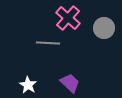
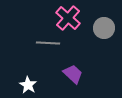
purple trapezoid: moved 3 px right, 9 px up
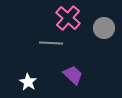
gray line: moved 3 px right
purple trapezoid: moved 1 px down
white star: moved 3 px up
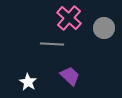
pink cross: moved 1 px right
gray line: moved 1 px right, 1 px down
purple trapezoid: moved 3 px left, 1 px down
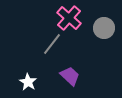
gray line: rotated 55 degrees counterclockwise
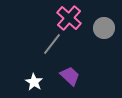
white star: moved 6 px right
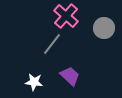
pink cross: moved 3 px left, 2 px up
white star: rotated 24 degrees counterclockwise
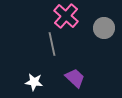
gray line: rotated 50 degrees counterclockwise
purple trapezoid: moved 5 px right, 2 px down
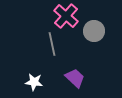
gray circle: moved 10 px left, 3 px down
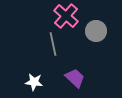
gray circle: moved 2 px right
gray line: moved 1 px right
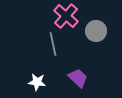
purple trapezoid: moved 3 px right
white star: moved 3 px right
